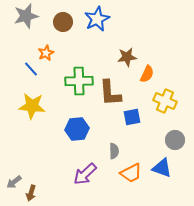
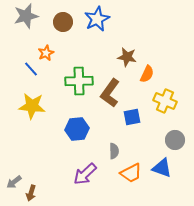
brown star: rotated 18 degrees clockwise
brown L-shape: rotated 40 degrees clockwise
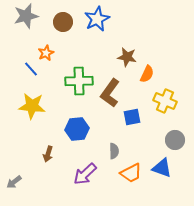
brown arrow: moved 17 px right, 39 px up
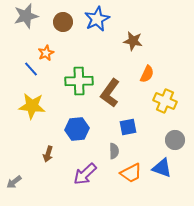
brown star: moved 6 px right, 16 px up
blue square: moved 4 px left, 10 px down
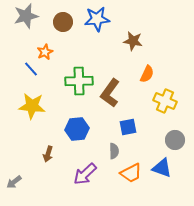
blue star: rotated 20 degrees clockwise
orange star: moved 1 px left, 1 px up
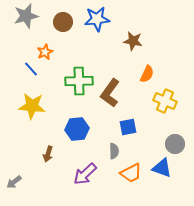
gray circle: moved 4 px down
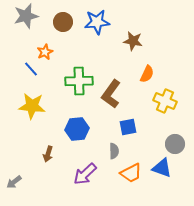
blue star: moved 3 px down
brown L-shape: moved 1 px right, 1 px down
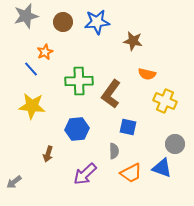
orange semicircle: rotated 78 degrees clockwise
blue square: rotated 24 degrees clockwise
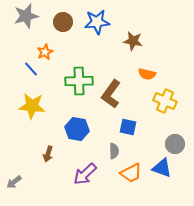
blue hexagon: rotated 15 degrees clockwise
